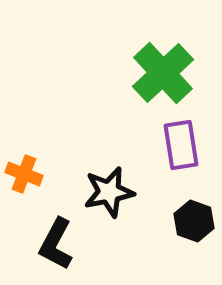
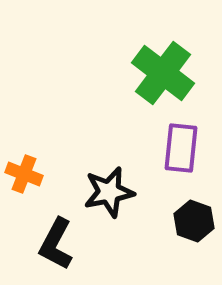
green cross: rotated 10 degrees counterclockwise
purple rectangle: moved 3 px down; rotated 15 degrees clockwise
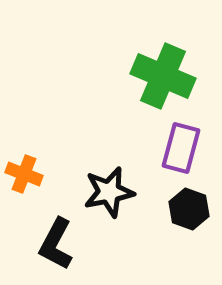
green cross: moved 3 px down; rotated 14 degrees counterclockwise
purple rectangle: rotated 9 degrees clockwise
black hexagon: moved 5 px left, 12 px up
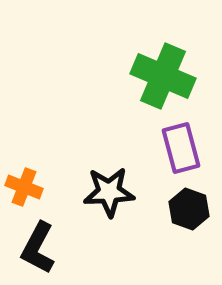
purple rectangle: rotated 30 degrees counterclockwise
orange cross: moved 13 px down
black star: rotated 9 degrees clockwise
black L-shape: moved 18 px left, 4 px down
